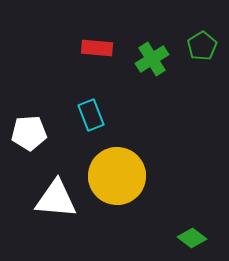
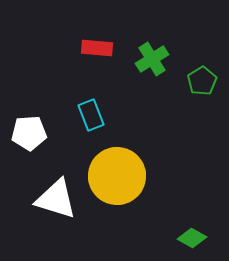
green pentagon: moved 35 px down
white triangle: rotated 12 degrees clockwise
green diamond: rotated 8 degrees counterclockwise
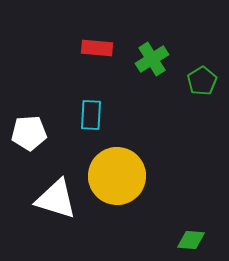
cyan rectangle: rotated 24 degrees clockwise
green diamond: moved 1 px left, 2 px down; rotated 24 degrees counterclockwise
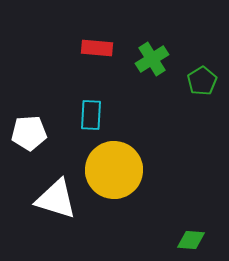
yellow circle: moved 3 px left, 6 px up
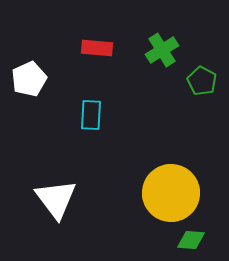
green cross: moved 10 px right, 9 px up
green pentagon: rotated 12 degrees counterclockwise
white pentagon: moved 54 px up; rotated 20 degrees counterclockwise
yellow circle: moved 57 px right, 23 px down
white triangle: rotated 36 degrees clockwise
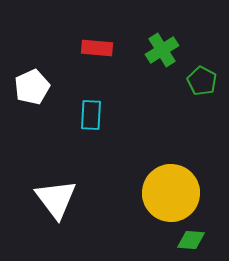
white pentagon: moved 3 px right, 8 px down
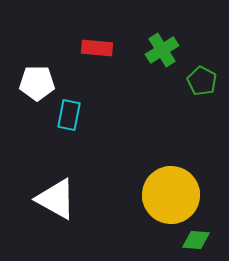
white pentagon: moved 5 px right, 4 px up; rotated 24 degrees clockwise
cyan rectangle: moved 22 px left; rotated 8 degrees clockwise
yellow circle: moved 2 px down
white triangle: rotated 24 degrees counterclockwise
green diamond: moved 5 px right
